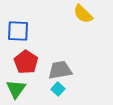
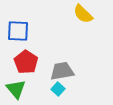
gray trapezoid: moved 2 px right, 1 px down
green triangle: rotated 15 degrees counterclockwise
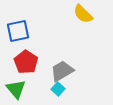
blue square: rotated 15 degrees counterclockwise
gray trapezoid: rotated 20 degrees counterclockwise
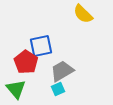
blue square: moved 23 px right, 15 px down
cyan square: rotated 24 degrees clockwise
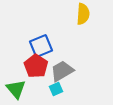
yellow semicircle: rotated 130 degrees counterclockwise
blue square: rotated 10 degrees counterclockwise
red pentagon: moved 10 px right, 4 px down
cyan square: moved 2 px left
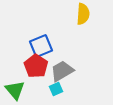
green triangle: moved 1 px left, 1 px down
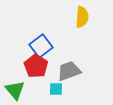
yellow semicircle: moved 1 px left, 3 px down
blue square: rotated 15 degrees counterclockwise
gray trapezoid: moved 7 px right; rotated 10 degrees clockwise
cyan square: rotated 24 degrees clockwise
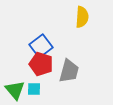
red pentagon: moved 5 px right, 2 px up; rotated 15 degrees counterclockwise
gray trapezoid: rotated 125 degrees clockwise
cyan square: moved 22 px left
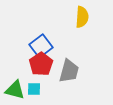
red pentagon: rotated 20 degrees clockwise
green triangle: rotated 35 degrees counterclockwise
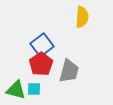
blue square: moved 1 px right, 1 px up
green triangle: moved 1 px right
